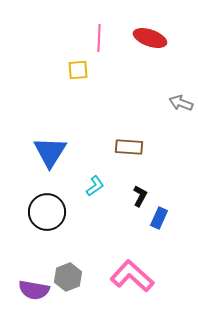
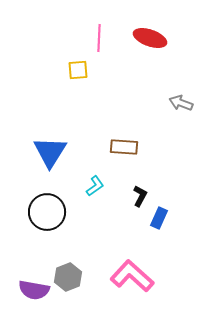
brown rectangle: moved 5 px left
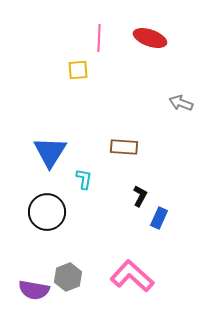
cyan L-shape: moved 11 px left, 7 px up; rotated 45 degrees counterclockwise
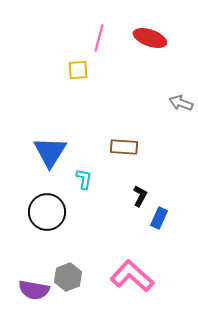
pink line: rotated 12 degrees clockwise
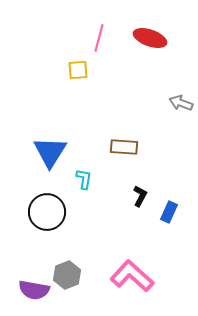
blue rectangle: moved 10 px right, 6 px up
gray hexagon: moved 1 px left, 2 px up
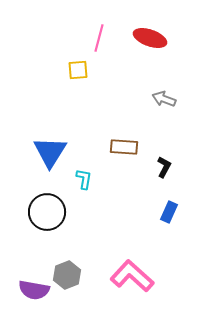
gray arrow: moved 17 px left, 4 px up
black L-shape: moved 24 px right, 29 px up
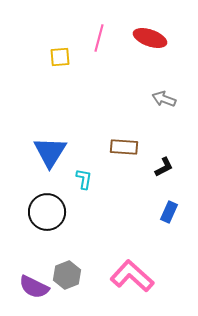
yellow square: moved 18 px left, 13 px up
black L-shape: rotated 35 degrees clockwise
purple semicircle: moved 3 px up; rotated 16 degrees clockwise
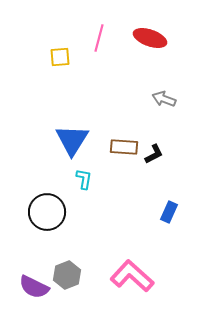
blue triangle: moved 22 px right, 12 px up
black L-shape: moved 10 px left, 13 px up
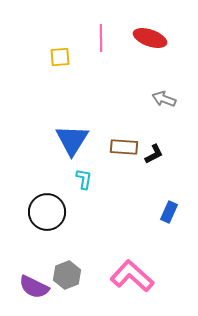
pink line: moved 2 px right; rotated 16 degrees counterclockwise
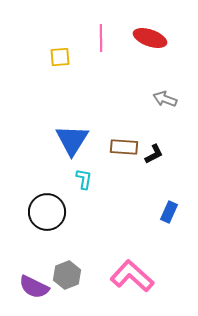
gray arrow: moved 1 px right
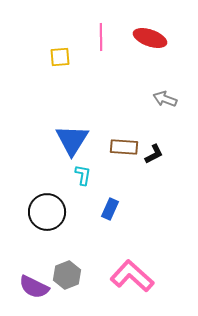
pink line: moved 1 px up
cyan L-shape: moved 1 px left, 4 px up
blue rectangle: moved 59 px left, 3 px up
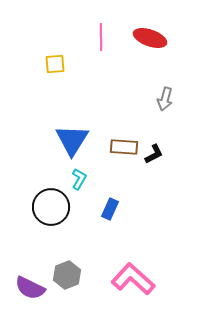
yellow square: moved 5 px left, 7 px down
gray arrow: rotated 95 degrees counterclockwise
cyan L-shape: moved 4 px left, 4 px down; rotated 20 degrees clockwise
black circle: moved 4 px right, 5 px up
pink L-shape: moved 1 px right, 3 px down
purple semicircle: moved 4 px left, 1 px down
